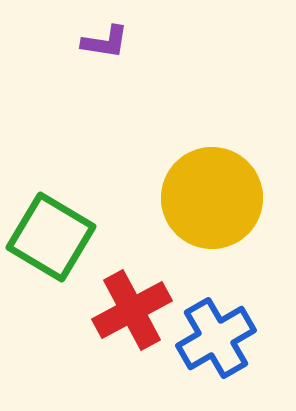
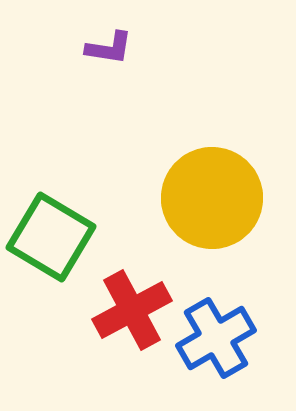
purple L-shape: moved 4 px right, 6 px down
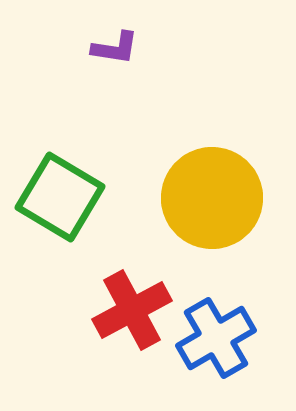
purple L-shape: moved 6 px right
green square: moved 9 px right, 40 px up
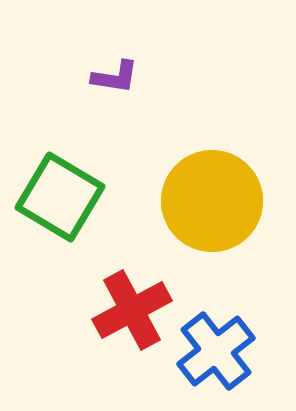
purple L-shape: moved 29 px down
yellow circle: moved 3 px down
blue cross: moved 13 px down; rotated 8 degrees counterclockwise
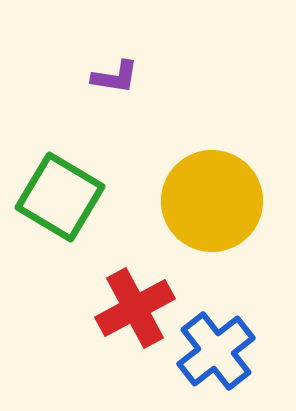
red cross: moved 3 px right, 2 px up
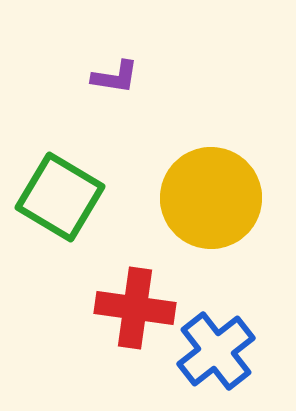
yellow circle: moved 1 px left, 3 px up
red cross: rotated 36 degrees clockwise
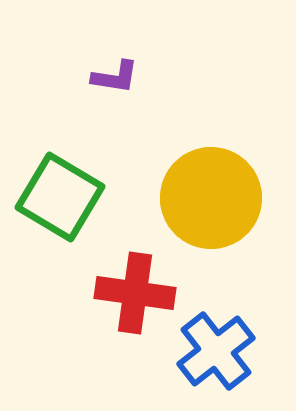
red cross: moved 15 px up
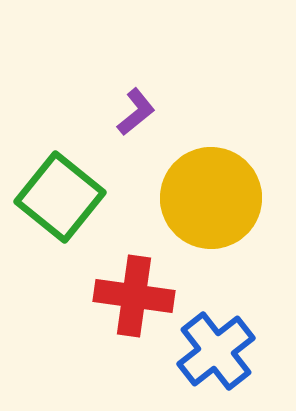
purple L-shape: moved 21 px right, 35 px down; rotated 48 degrees counterclockwise
green square: rotated 8 degrees clockwise
red cross: moved 1 px left, 3 px down
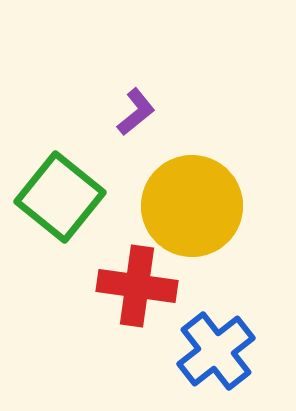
yellow circle: moved 19 px left, 8 px down
red cross: moved 3 px right, 10 px up
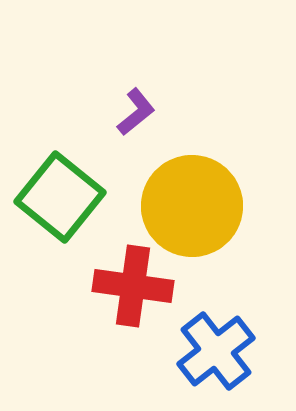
red cross: moved 4 px left
